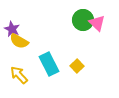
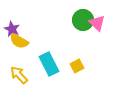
yellow square: rotated 16 degrees clockwise
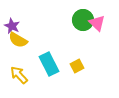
purple star: moved 3 px up
yellow semicircle: moved 1 px left, 1 px up
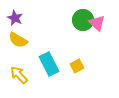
purple star: moved 3 px right, 8 px up
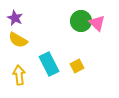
green circle: moved 2 px left, 1 px down
yellow arrow: rotated 36 degrees clockwise
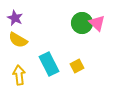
green circle: moved 1 px right, 2 px down
